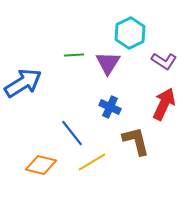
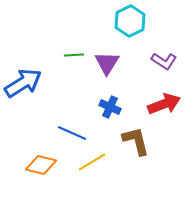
cyan hexagon: moved 12 px up
purple triangle: moved 1 px left
red arrow: rotated 44 degrees clockwise
blue line: rotated 28 degrees counterclockwise
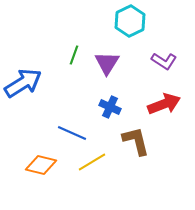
green line: rotated 66 degrees counterclockwise
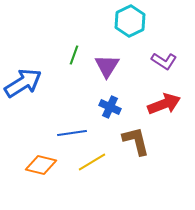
purple triangle: moved 3 px down
blue line: rotated 32 degrees counterclockwise
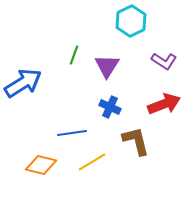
cyan hexagon: moved 1 px right
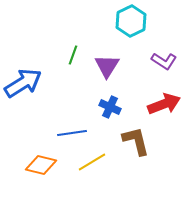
green line: moved 1 px left
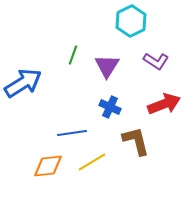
purple L-shape: moved 8 px left
orange diamond: moved 7 px right, 1 px down; rotated 20 degrees counterclockwise
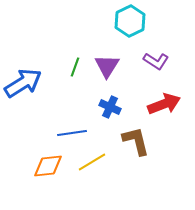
cyan hexagon: moved 1 px left
green line: moved 2 px right, 12 px down
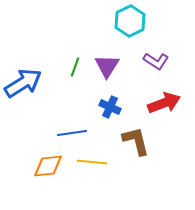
red arrow: moved 1 px up
yellow line: rotated 36 degrees clockwise
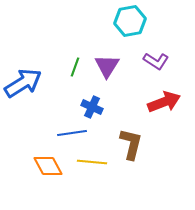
cyan hexagon: rotated 16 degrees clockwise
red arrow: moved 1 px up
blue cross: moved 18 px left
brown L-shape: moved 5 px left, 3 px down; rotated 28 degrees clockwise
orange diamond: rotated 68 degrees clockwise
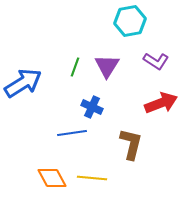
red arrow: moved 3 px left, 1 px down
yellow line: moved 16 px down
orange diamond: moved 4 px right, 12 px down
